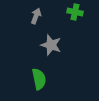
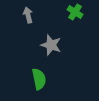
green cross: rotated 21 degrees clockwise
gray arrow: moved 8 px left, 1 px up; rotated 35 degrees counterclockwise
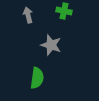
green cross: moved 11 px left, 1 px up; rotated 21 degrees counterclockwise
green semicircle: moved 2 px left, 1 px up; rotated 20 degrees clockwise
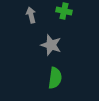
gray arrow: moved 3 px right
green semicircle: moved 18 px right
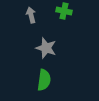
gray star: moved 5 px left, 3 px down
green semicircle: moved 11 px left, 2 px down
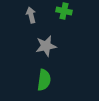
gray star: moved 2 px up; rotated 30 degrees counterclockwise
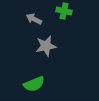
gray arrow: moved 3 px right, 4 px down; rotated 49 degrees counterclockwise
green semicircle: moved 10 px left, 4 px down; rotated 60 degrees clockwise
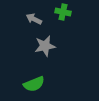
green cross: moved 1 px left, 1 px down
gray star: moved 1 px left
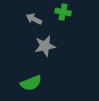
green semicircle: moved 3 px left, 1 px up
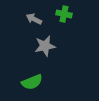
green cross: moved 1 px right, 2 px down
green semicircle: moved 1 px right, 1 px up
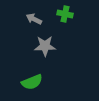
green cross: moved 1 px right
gray star: rotated 10 degrees clockwise
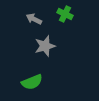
green cross: rotated 14 degrees clockwise
gray star: rotated 15 degrees counterclockwise
